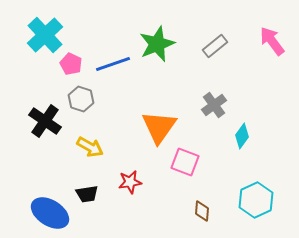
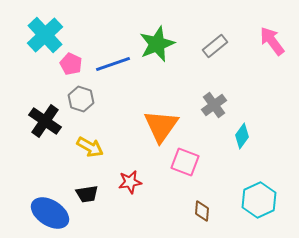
orange triangle: moved 2 px right, 1 px up
cyan hexagon: moved 3 px right
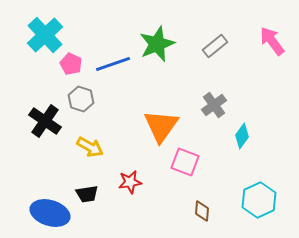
blue ellipse: rotated 15 degrees counterclockwise
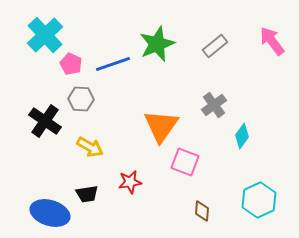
gray hexagon: rotated 15 degrees counterclockwise
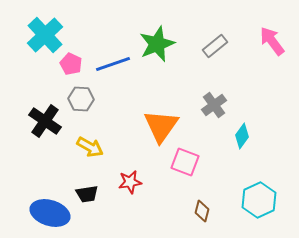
brown diamond: rotated 10 degrees clockwise
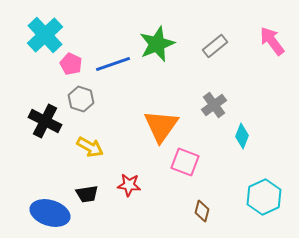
gray hexagon: rotated 15 degrees clockwise
black cross: rotated 8 degrees counterclockwise
cyan diamond: rotated 15 degrees counterclockwise
red star: moved 1 px left, 3 px down; rotated 15 degrees clockwise
cyan hexagon: moved 5 px right, 3 px up
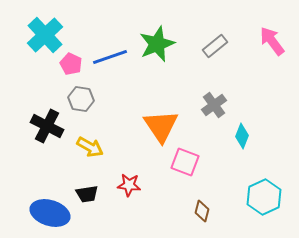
blue line: moved 3 px left, 7 px up
gray hexagon: rotated 10 degrees counterclockwise
black cross: moved 2 px right, 5 px down
orange triangle: rotated 9 degrees counterclockwise
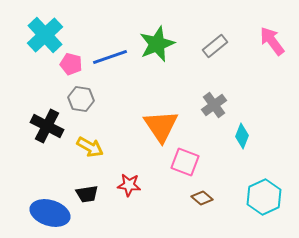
pink pentagon: rotated 10 degrees counterclockwise
brown diamond: moved 13 px up; rotated 65 degrees counterclockwise
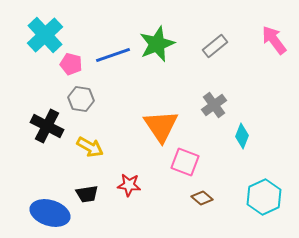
pink arrow: moved 2 px right, 1 px up
blue line: moved 3 px right, 2 px up
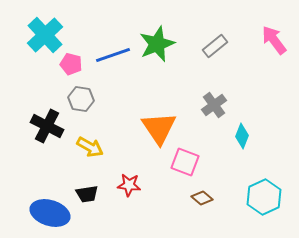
orange triangle: moved 2 px left, 2 px down
